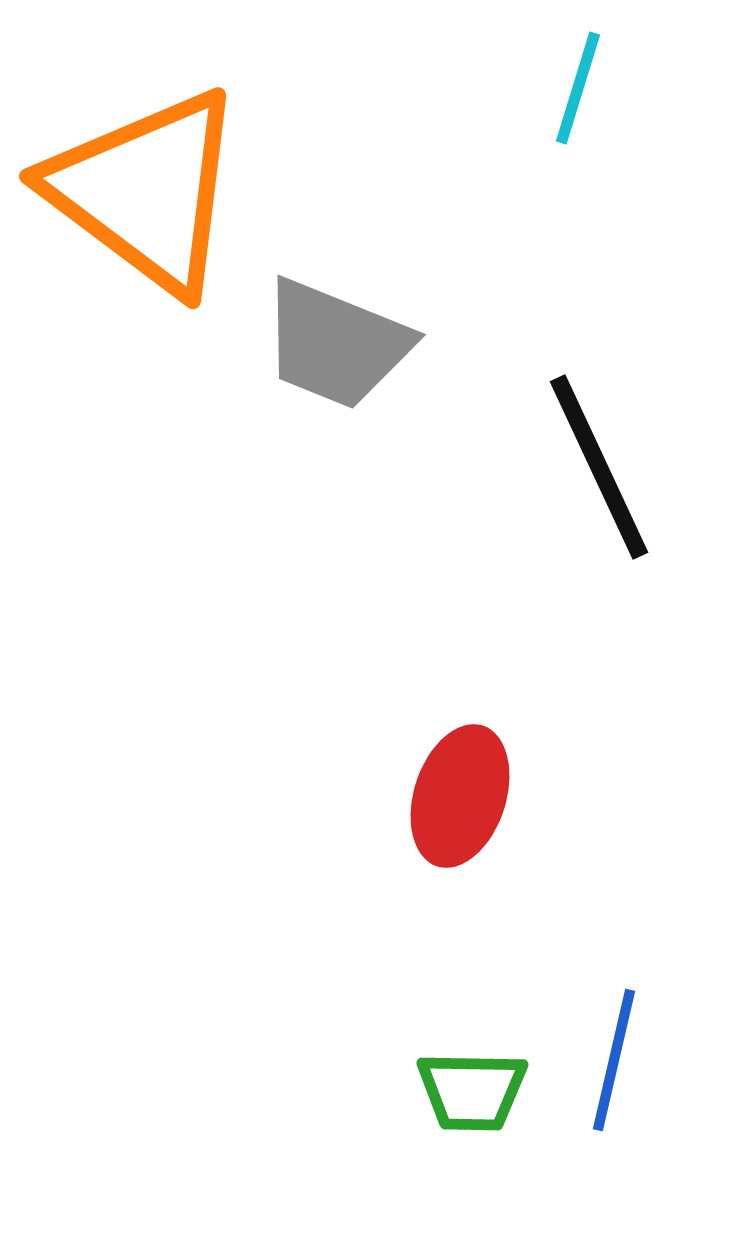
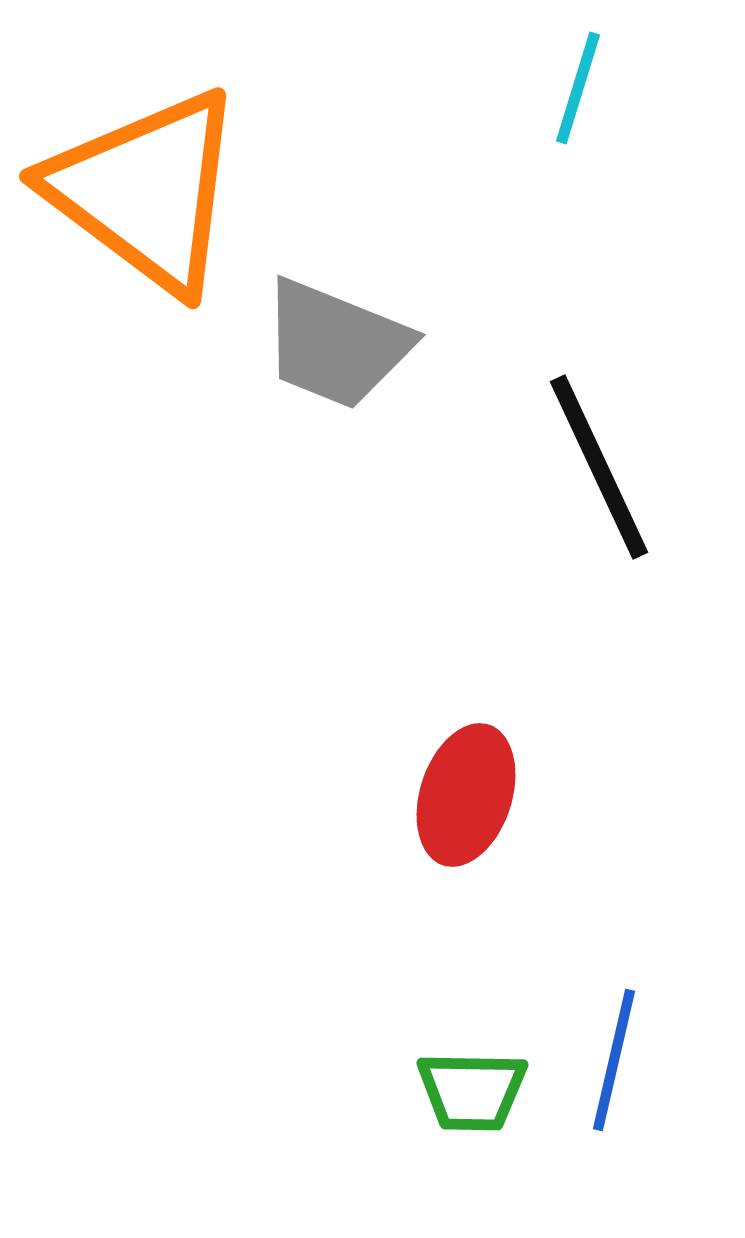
red ellipse: moved 6 px right, 1 px up
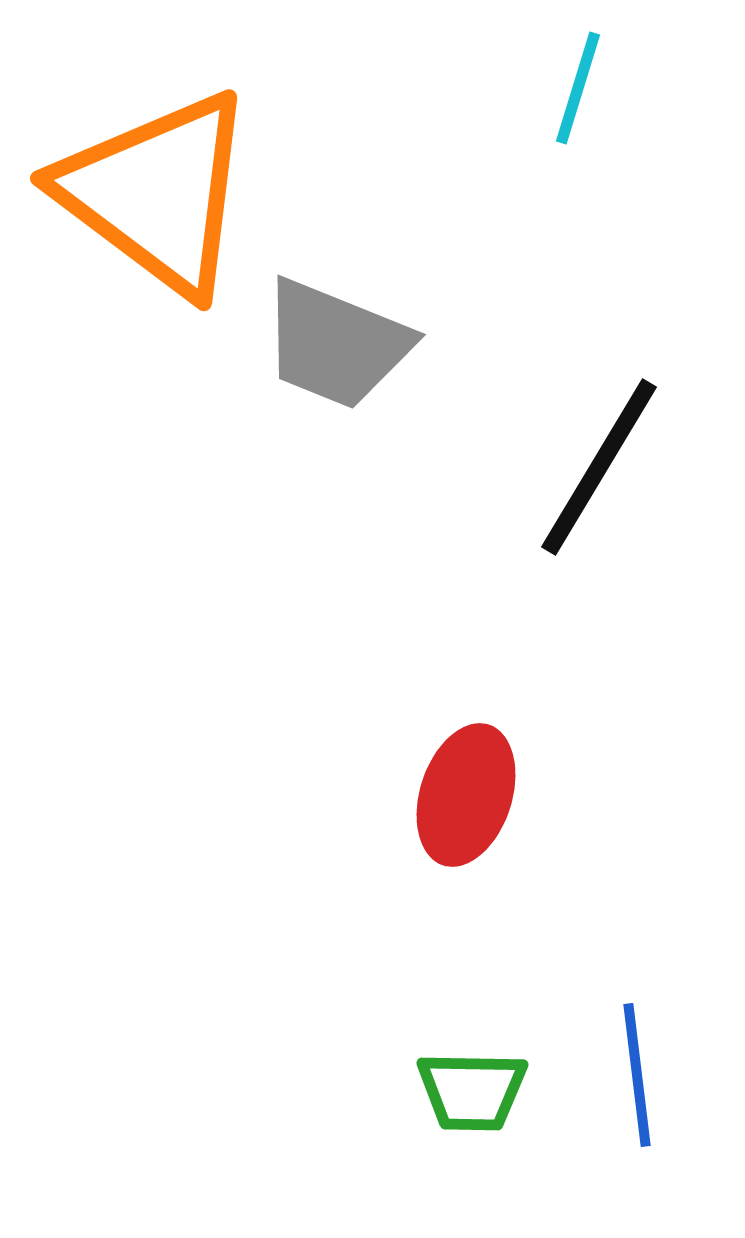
orange triangle: moved 11 px right, 2 px down
black line: rotated 56 degrees clockwise
blue line: moved 23 px right, 15 px down; rotated 20 degrees counterclockwise
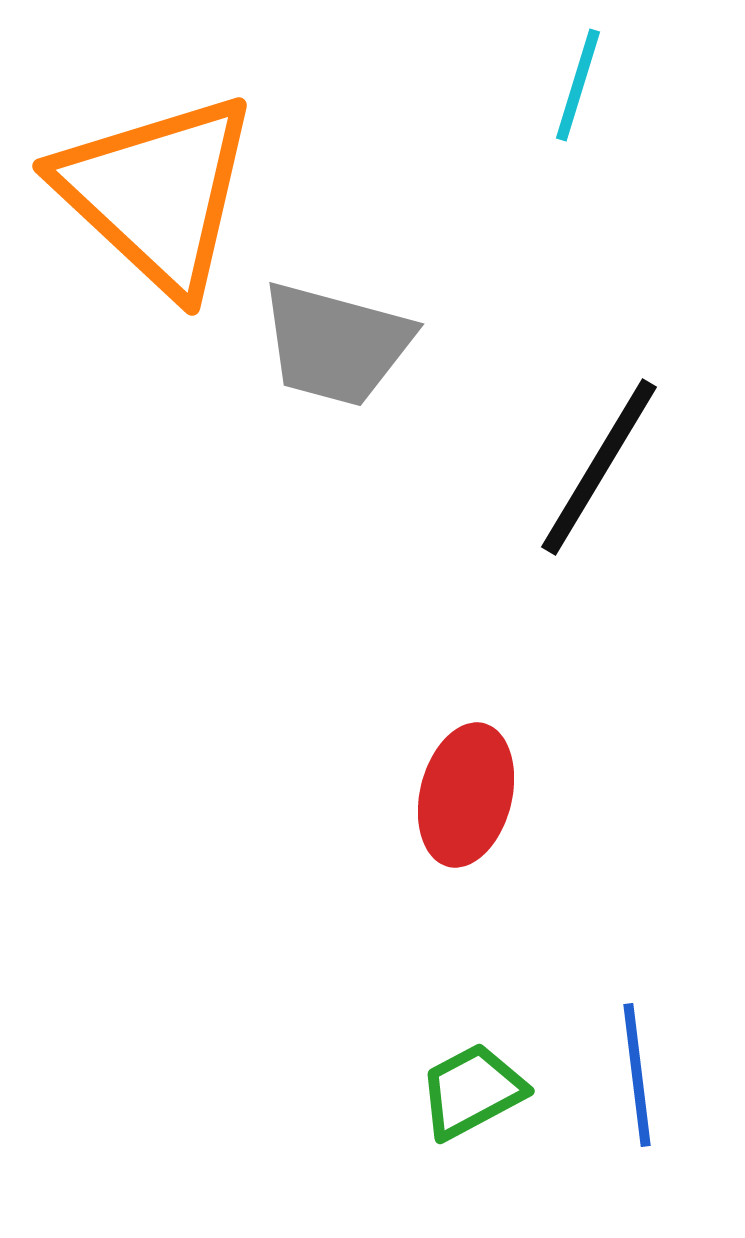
cyan line: moved 3 px up
orange triangle: rotated 6 degrees clockwise
gray trapezoid: rotated 7 degrees counterclockwise
red ellipse: rotated 4 degrees counterclockwise
green trapezoid: rotated 151 degrees clockwise
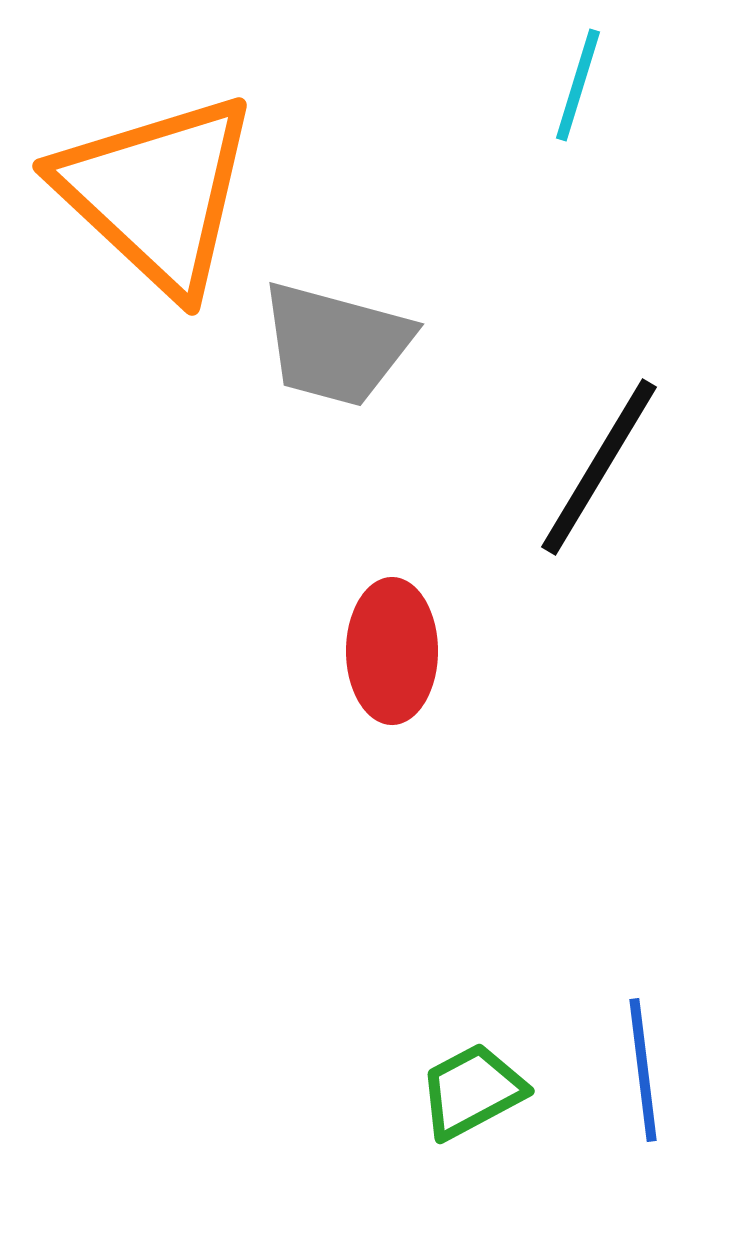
red ellipse: moved 74 px left, 144 px up; rotated 14 degrees counterclockwise
blue line: moved 6 px right, 5 px up
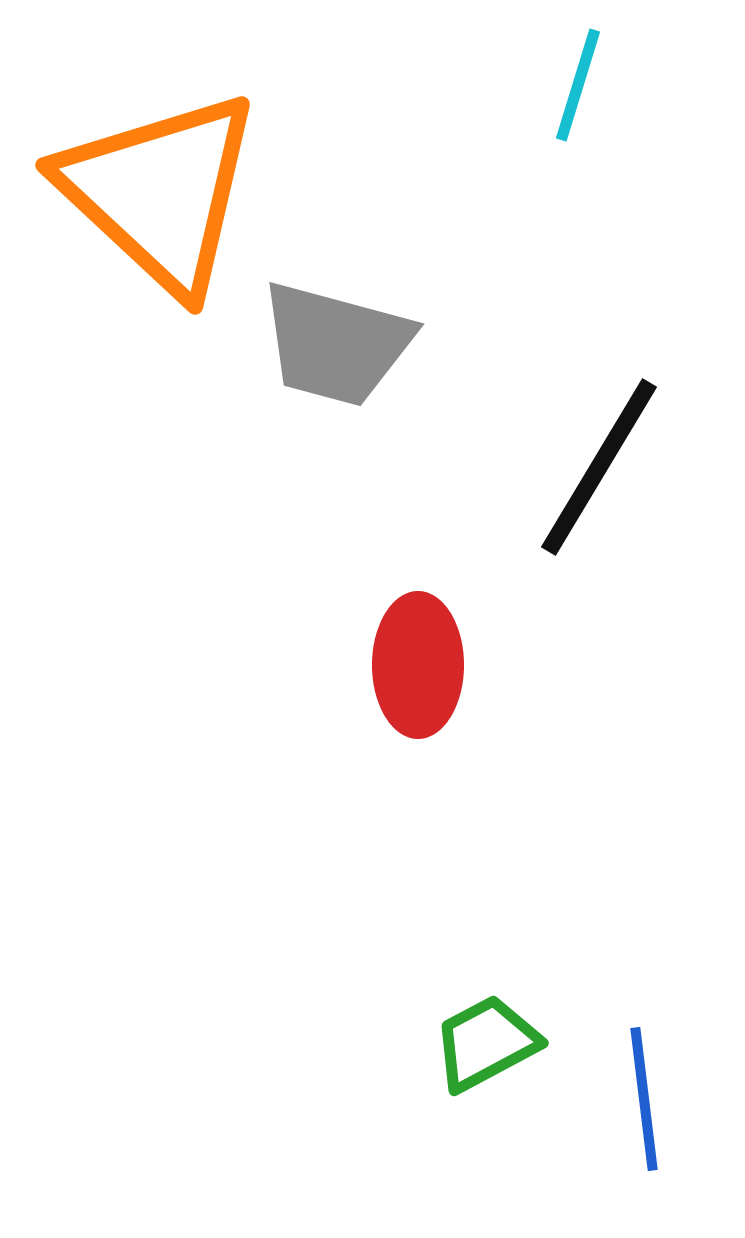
orange triangle: moved 3 px right, 1 px up
red ellipse: moved 26 px right, 14 px down
blue line: moved 1 px right, 29 px down
green trapezoid: moved 14 px right, 48 px up
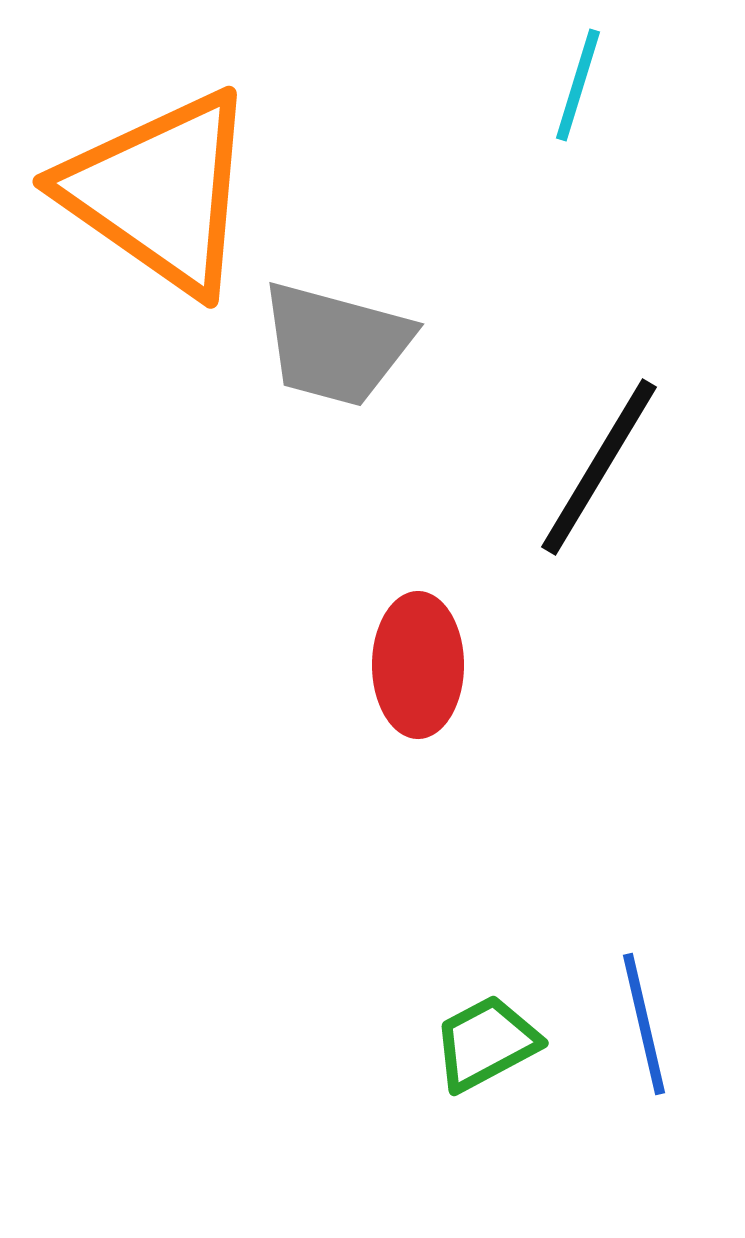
orange triangle: rotated 8 degrees counterclockwise
blue line: moved 75 px up; rotated 6 degrees counterclockwise
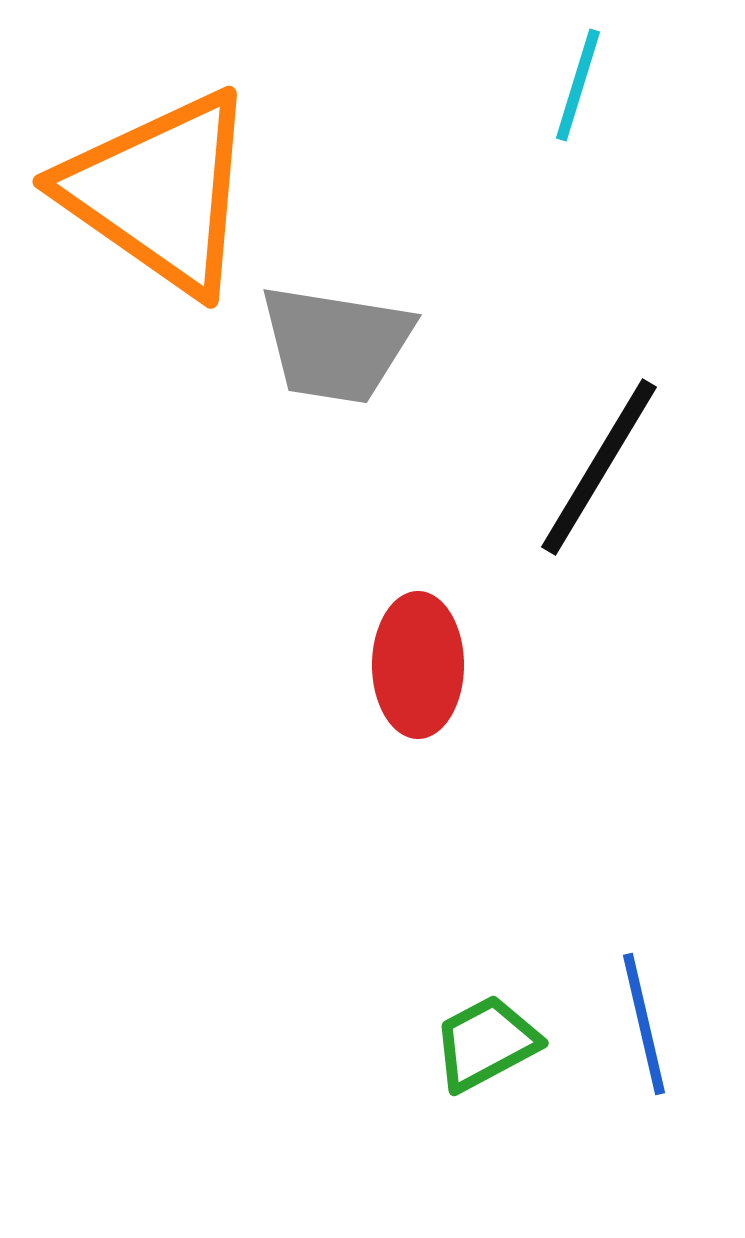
gray trapezoid: rotated 6 degrees counterclockwise
